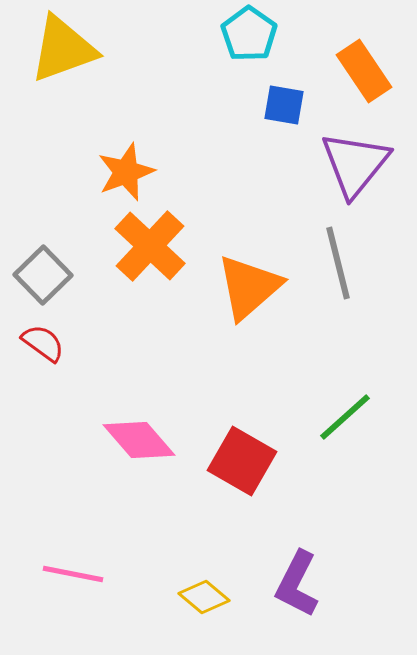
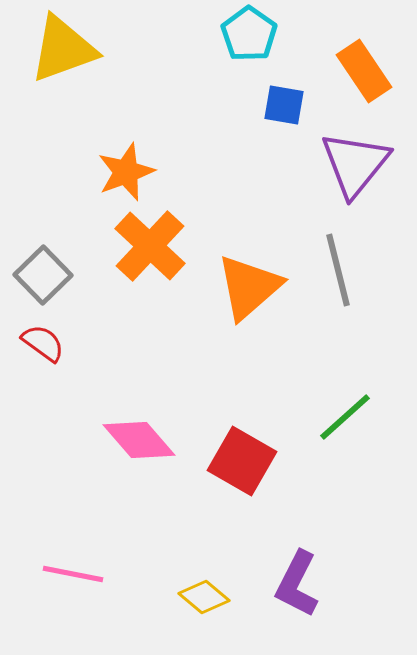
gray line: moved 7 px down
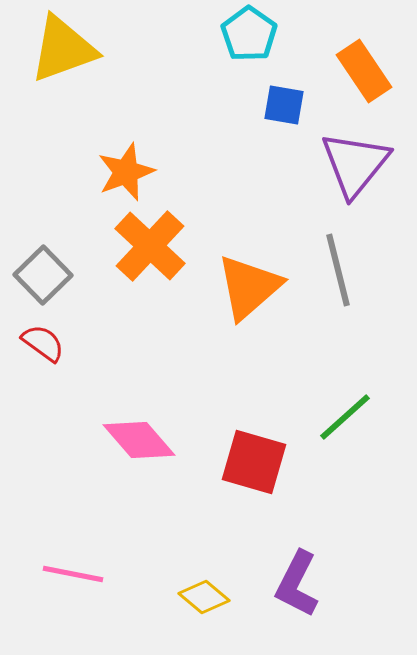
red square: moved 12 px right, 1 px down; rotated 14 degrees counterclockwise
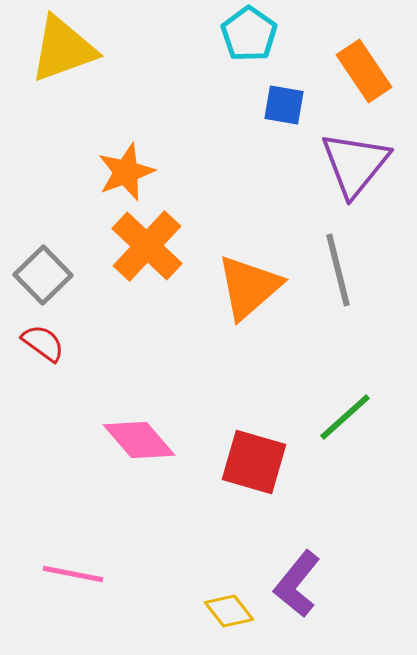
orange cross: moved 3 px left
purple L-shape: rotated 12 degrees clockwise
yellow diamond: moved 25 px right, 14 px down; rotated 12 degrees clockwise
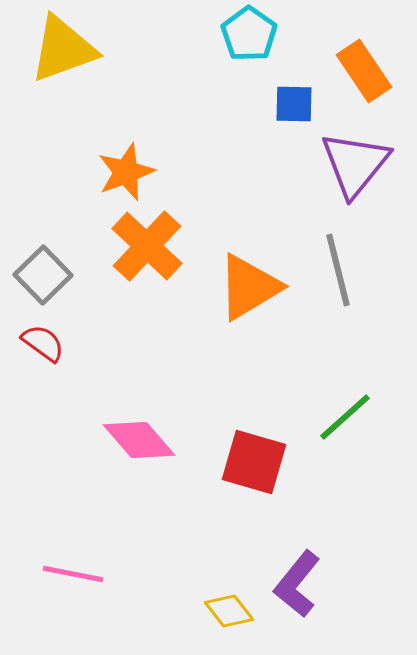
blue square: moved 10 px right, 1 px up; rotated 9 degrees counterclockwise
orange triangle: rotated 10 degrees clockwise
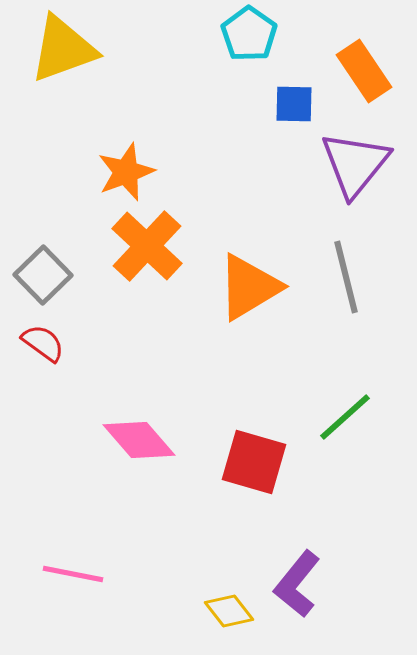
gray line: moved 8 px right, 7 px down
